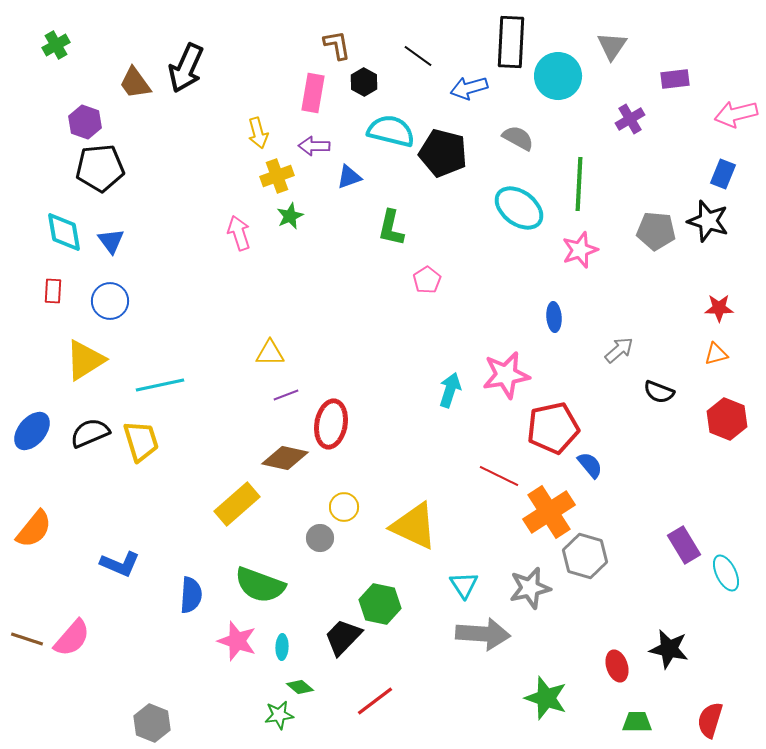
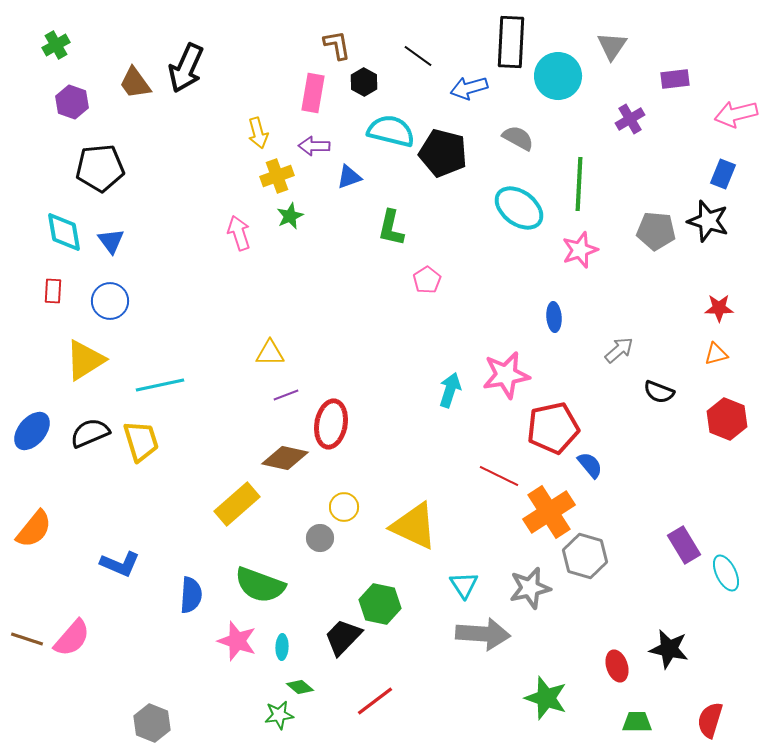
purple hexagon at (85, 122): moved 13 px left, 20 px up
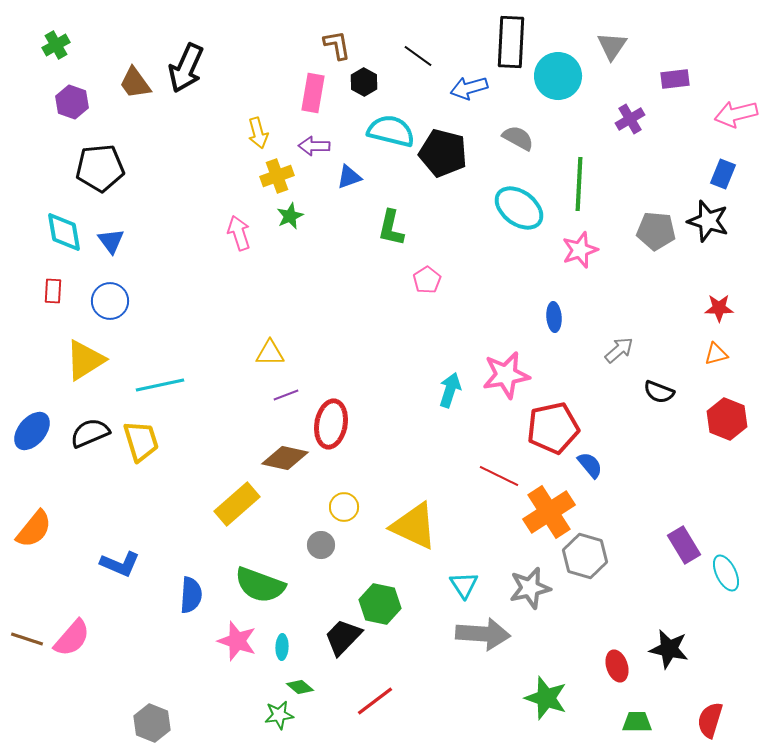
gray circle at (320, 538): moved 1 px right, 7 px down
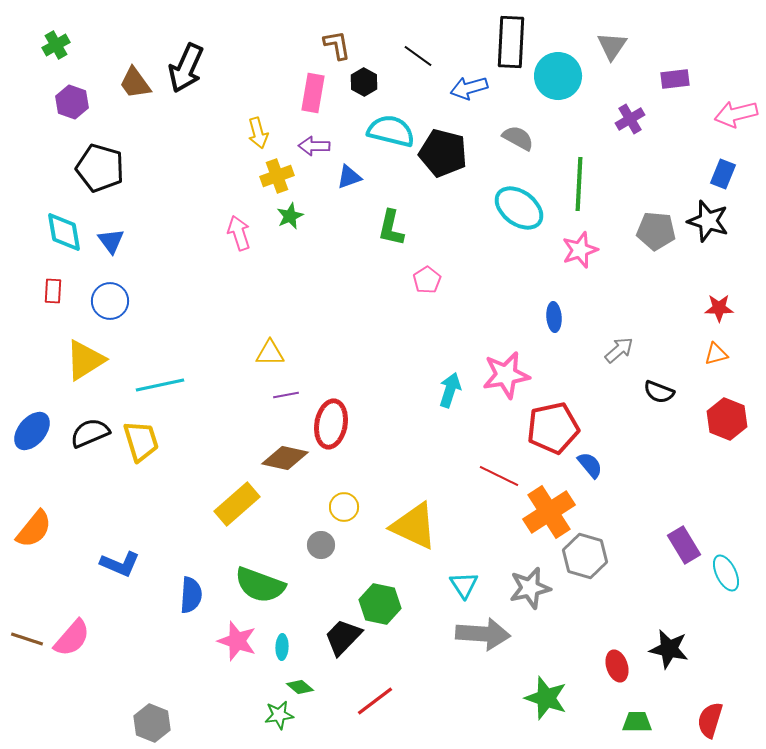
black pentagon at (100, 168): rotated 21 degrees clockwise
purple line at (286, 395): rotated 10 degrees clockwise
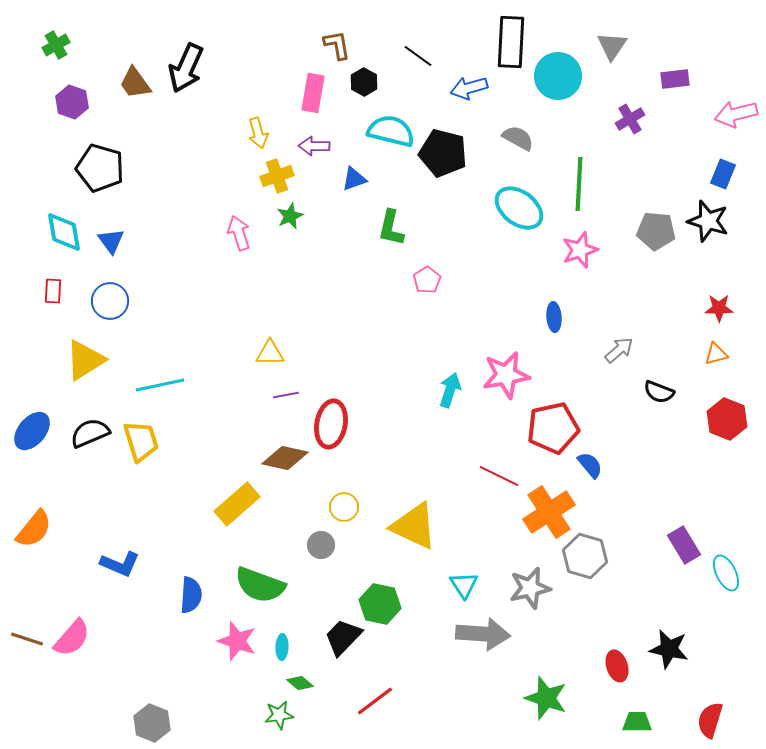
blue triangle at (349, 177): moved 5 px right, 2 px down
green diamond at (300, 687): moved 4 px up
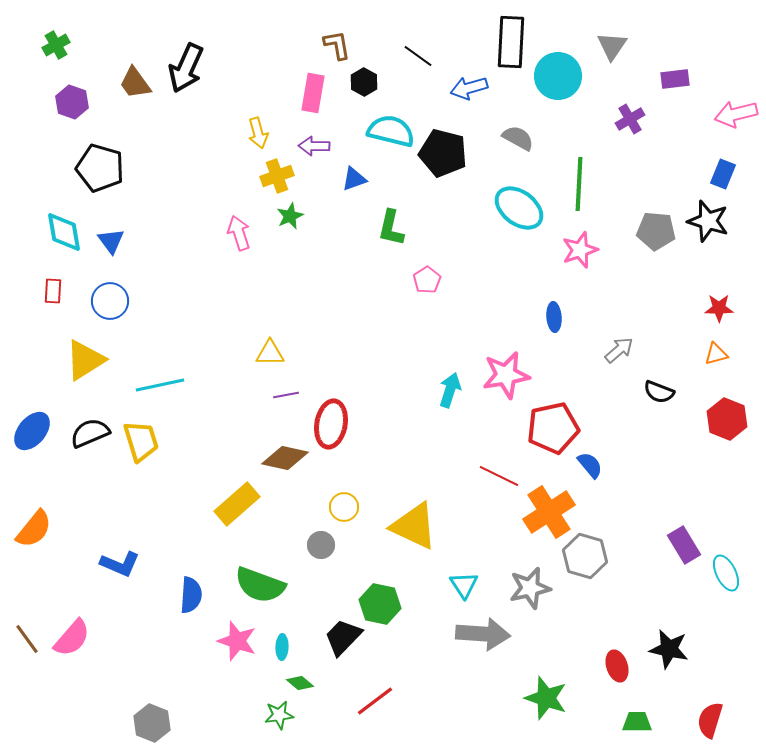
brown line at (27, 639): rotated 36 degrees clockwise
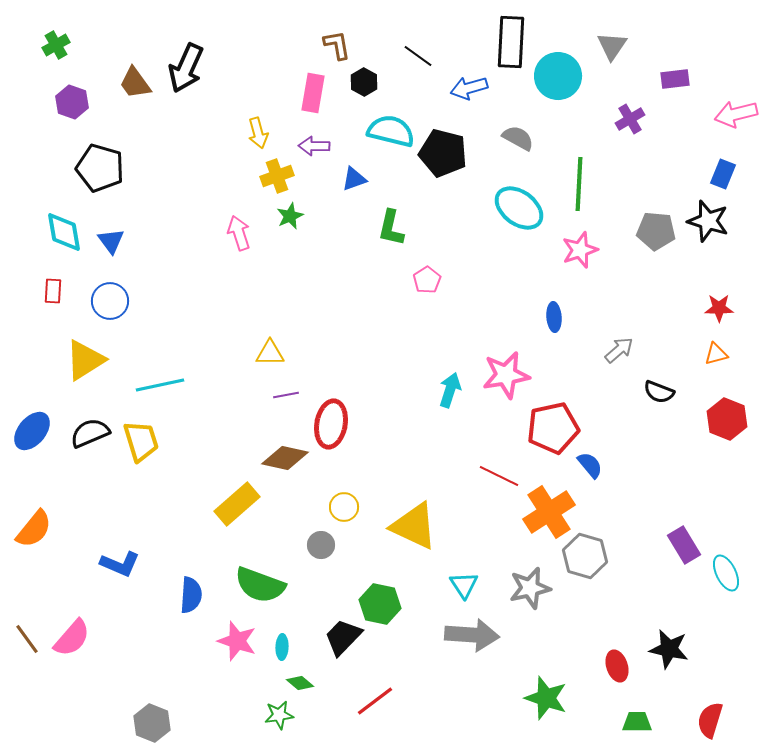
gray arrow at (483, 634): moved 11 px left, 1 px down
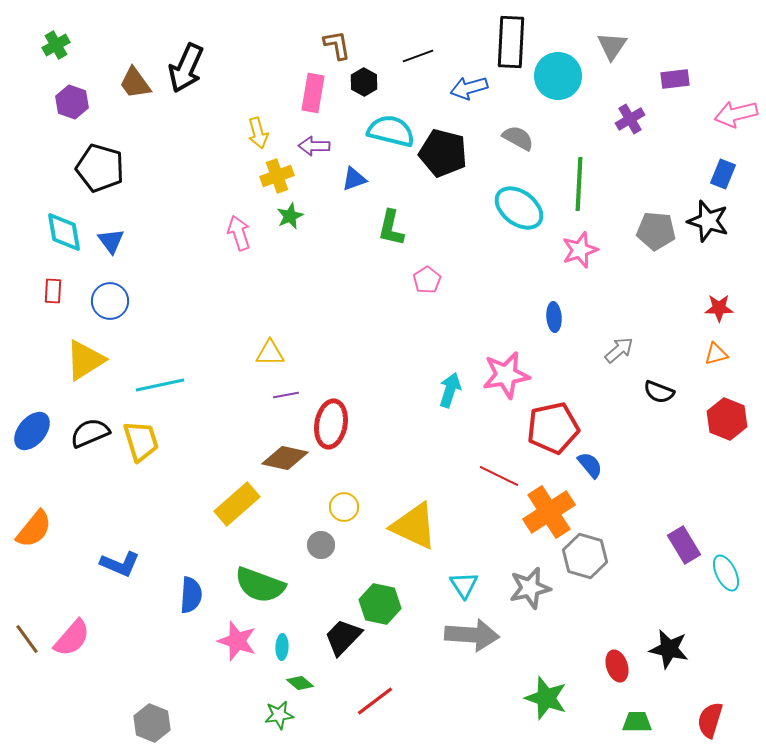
black line at (418, 56): rotated 56 degrees counterclockwise
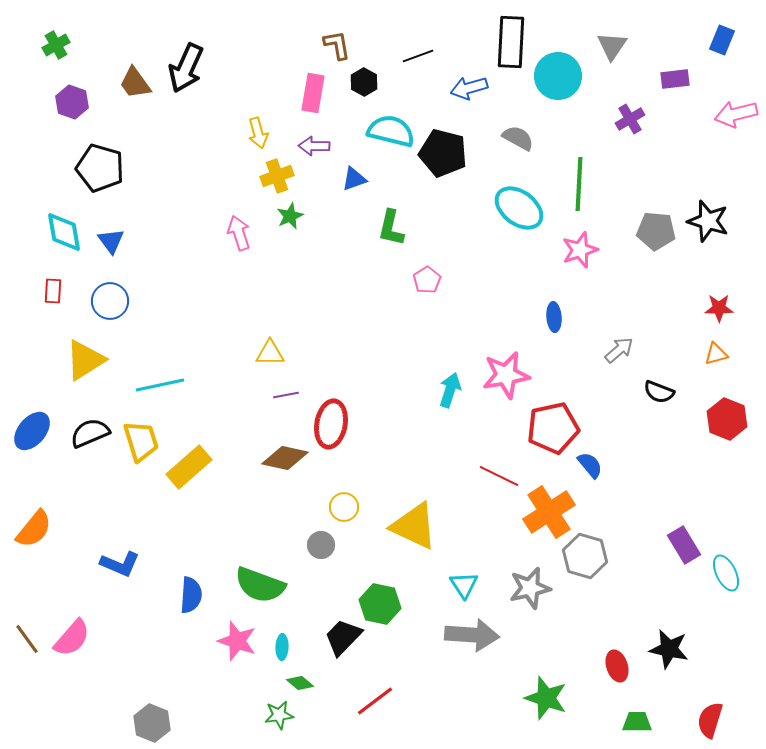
blue rectangle at (723, 174): moved 1 px left, 134 px up
yellow rectangle at (237, 504): moved 48 px left, 37 px up
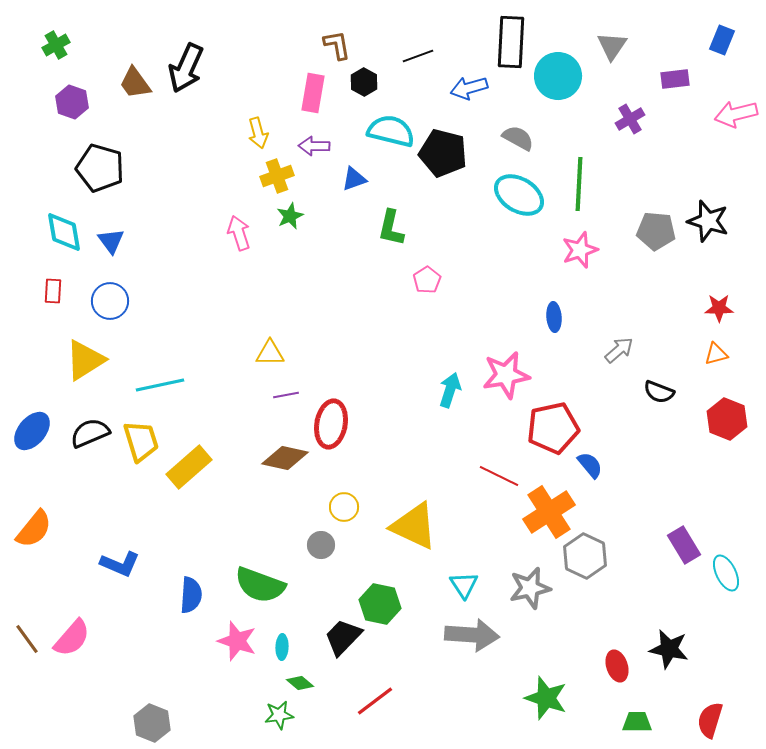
cyan ellipse at (519, 208): moved 13 px up; rotated 6 degrees counterclockwise
gray hexagon at (585, 556): rotated 9 degrees clockwise
